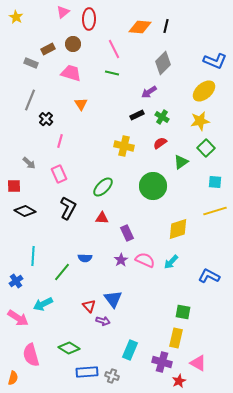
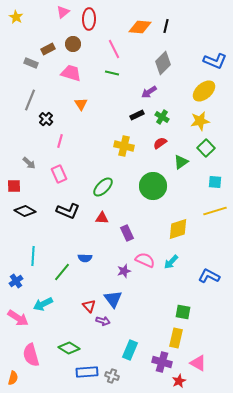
black L-shape at (68, 208): moved 3 px down; rotated 85 degrees clockwise
purple star at (121, 260): moved 3 px right, 11 px down; rotated 16 degrees clockwise
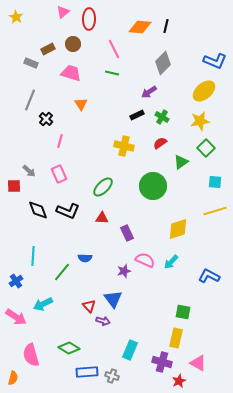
gray arrow at (29, 163): moved 8 px down
black diamond at (25, 211): moved 13 px right, 1 px up; rotated 40 degrees clockwise
pink arrow at (18, 318): moved 2 px left, 1 px up
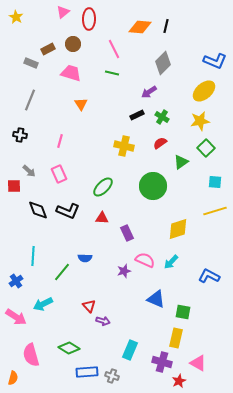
black cross at (46, 119): moved 26 px left, 16 px down; rotated 32 degrees counterclockwise
blue triangle at (113, 299): moved 43 px right; rotated 30 degrees counterclockwise
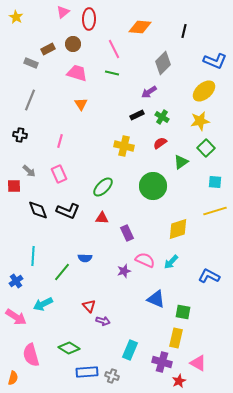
black line at (166, 26): moved 18 px right, 5 px down
pink trapezoid at (71, 73): moved 6 px right
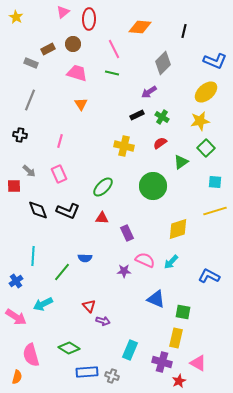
yellow ellipse at (204, 91): moved 2 px right, 1 px down
purple star at (124, 271): rotated 16 degrees clockwise
orange semicircle at (13, 378): moved 4 px right, 1 px up
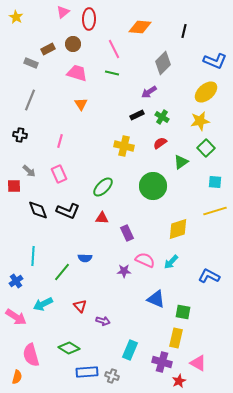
red triangle at (89, 306): moved 9 px left
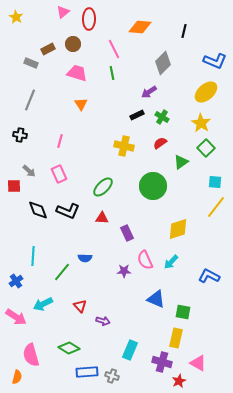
green line at (112, 73): rotated 64 degrees clockwise
yellow star at (200, 121): moved 1 px right, 2 px down; rotated 30 degrees counterclockwise
yellow line at (215, 211): moved 1 px right, 4 px up; rotated 35 degrees counterclockwise
pink semicircle at (145, 260): rotated 138 degrees counterclockwise
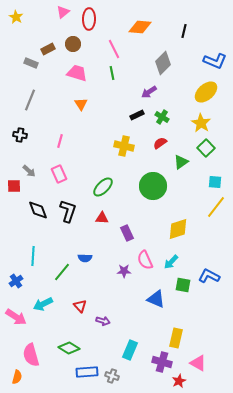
black L-shape at (68, 211): rotated 95 degrees counterclockwise
green square at (183, 312): moved 27 px up
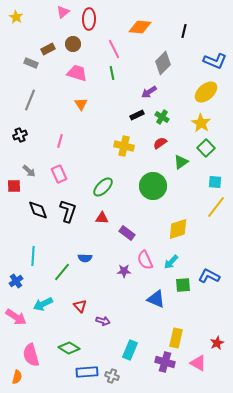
black cross at (20, 135): rotated 32 degrees counterclockwise
purple rectangle at (127, 233): rotated 28 degrees counterclockwise
green square at (183, 285): rotated 14 degrees counterclockwise
purple cross at (162, 362): moved 3 px right
red star at (179, 381): moved 38 px right, 38 px up
